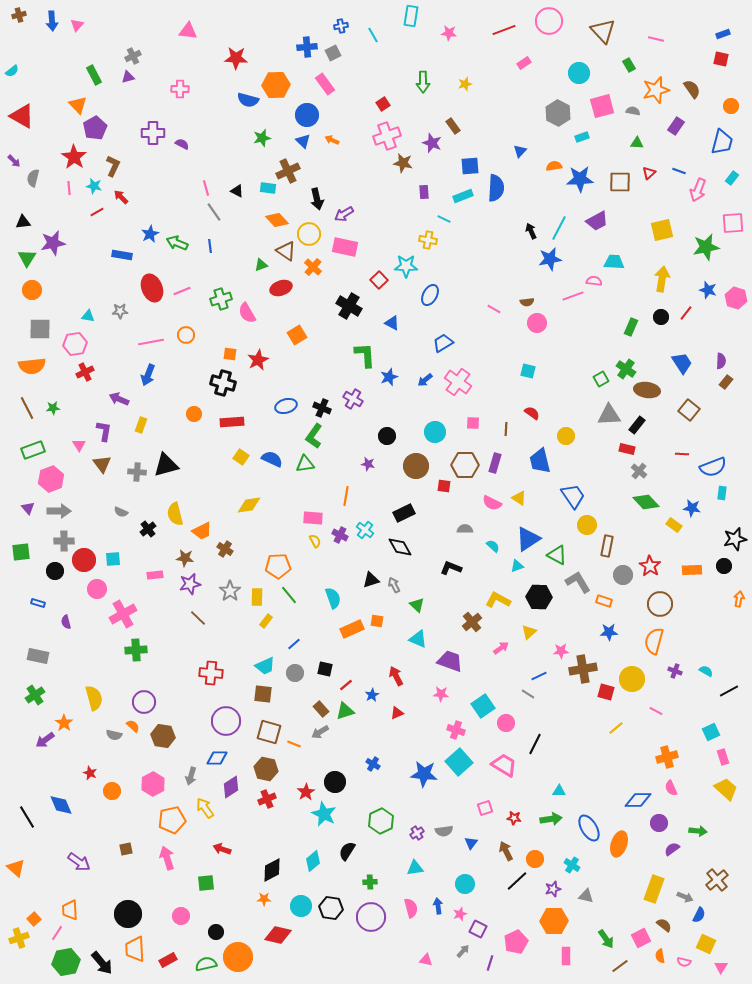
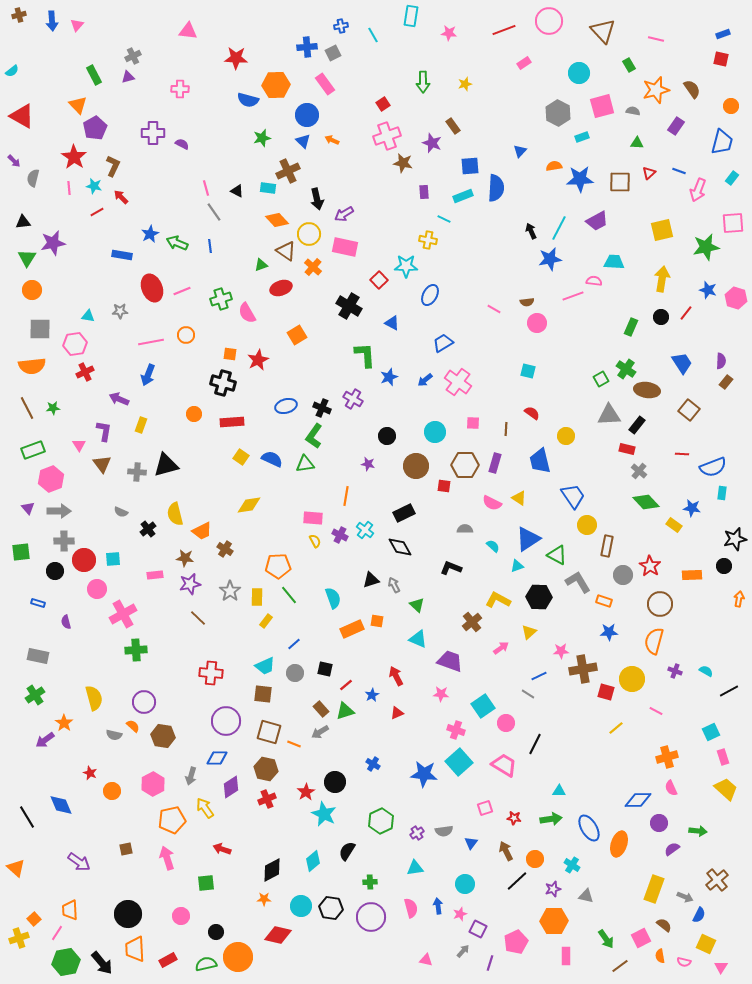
orange rectangle at (692, 570): moved 5 px down
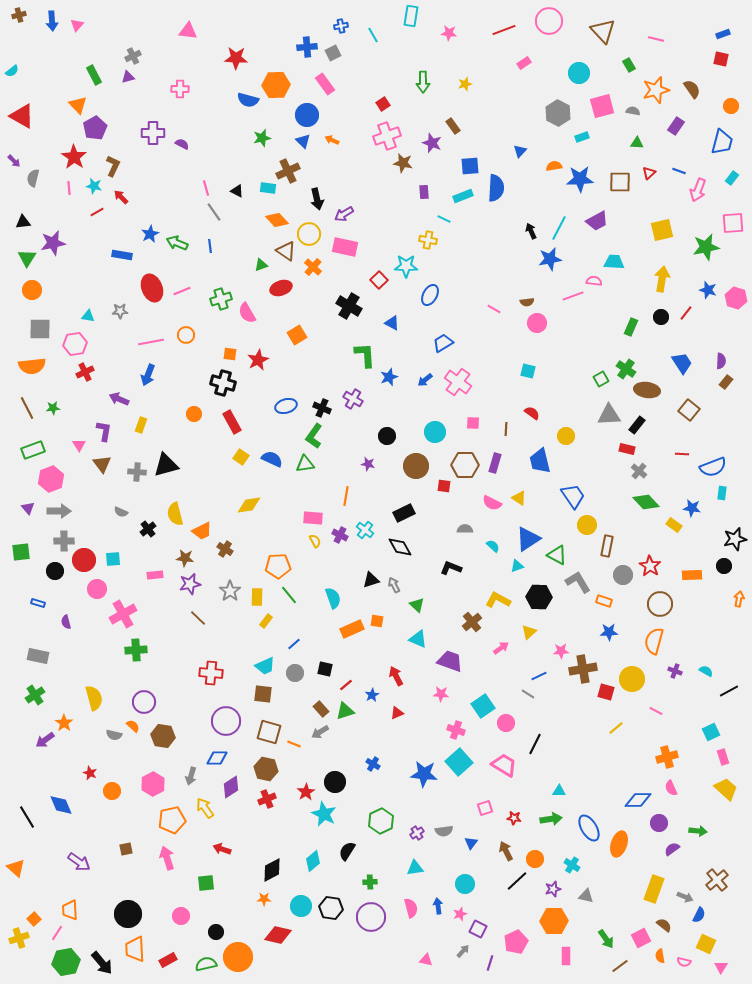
red rectangle at (232, 422): rotated 65 degrees clockwise
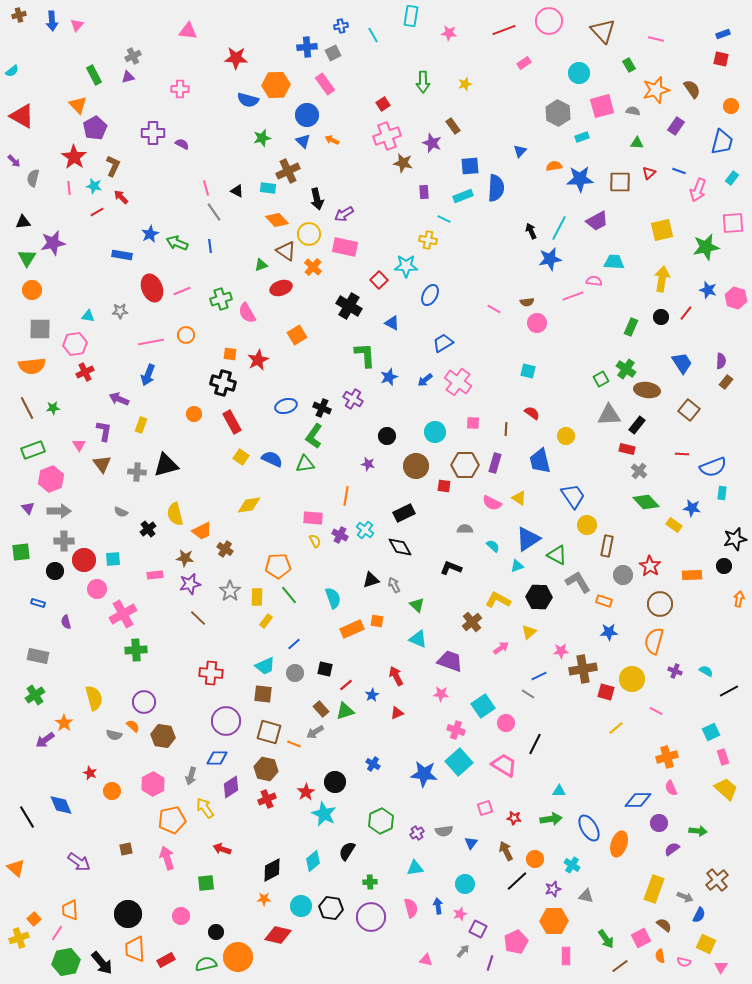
gray arrow at (320, 732): moved 5 px left
red rectangle at (168, 960): moved 2 px left
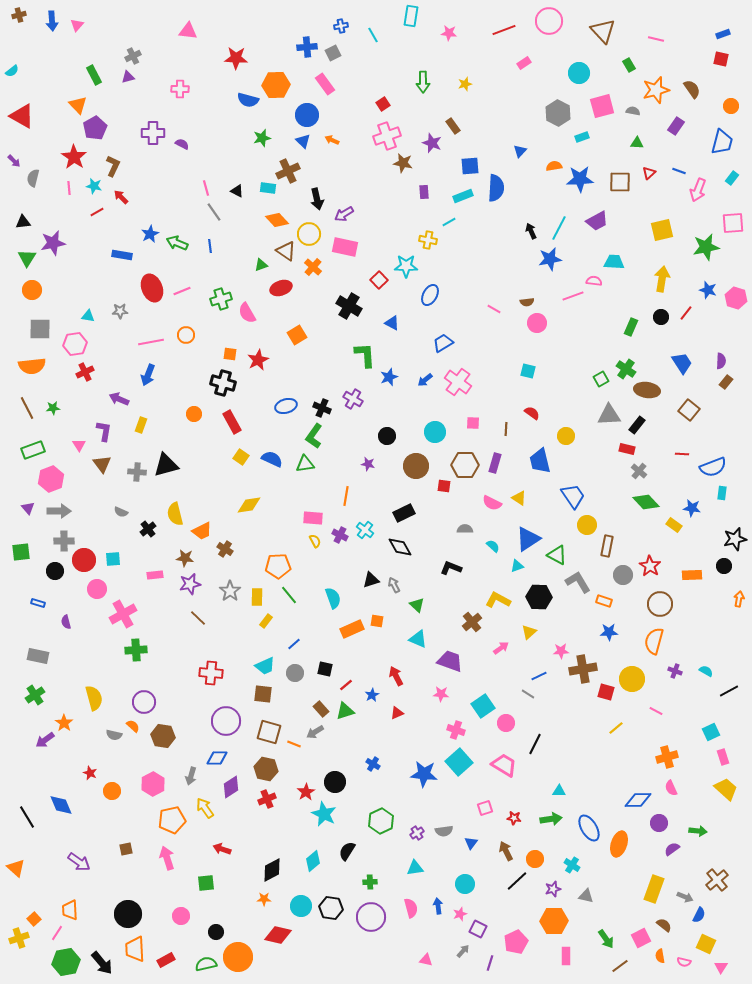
cyan line at (444, 219): moved 5 px right, 3 px down; rotated 56 degrees counterclockwise
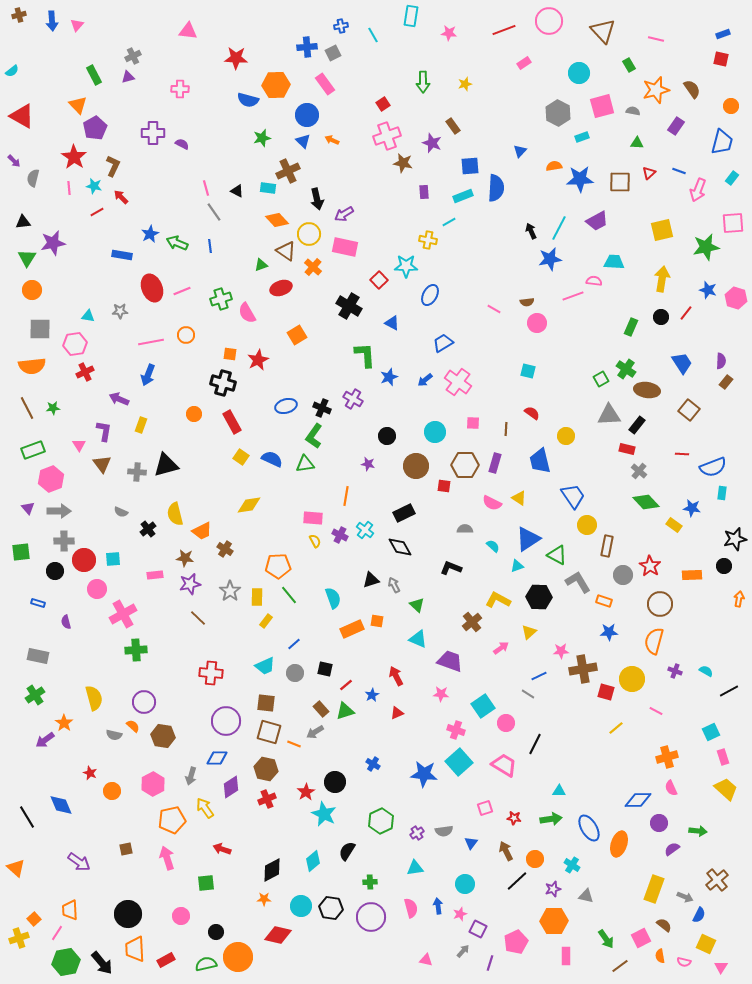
brown square at (263, 694): moved 3 px right, 9 px down
